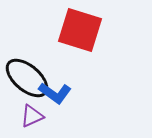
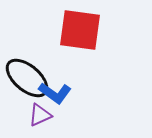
red square: rotated 9 degrees counterclockwise
purple triangle: moved 8 px right, 1 px up
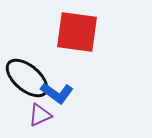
red square: moved 3 px left, 2 px down
blue L-shape: moved 2 px right
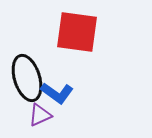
black ellipse: rotated 33 degrees clockwise
